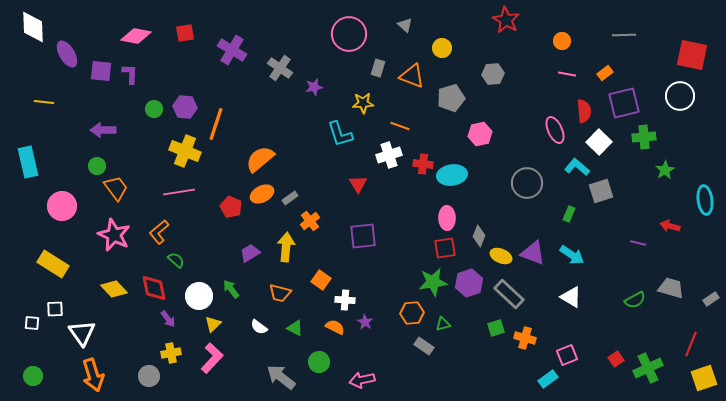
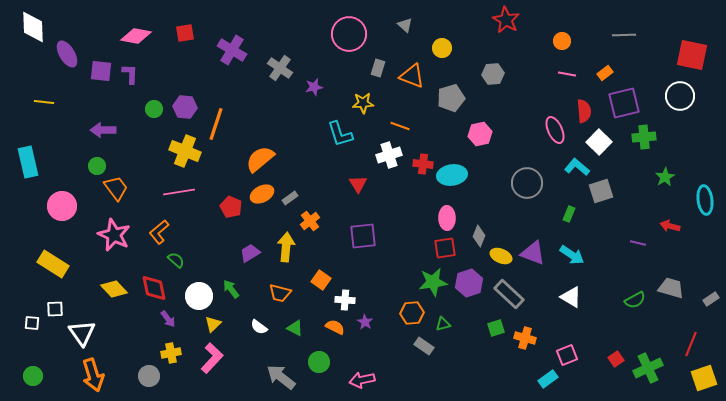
green star at (665, 170): moved 7 px down
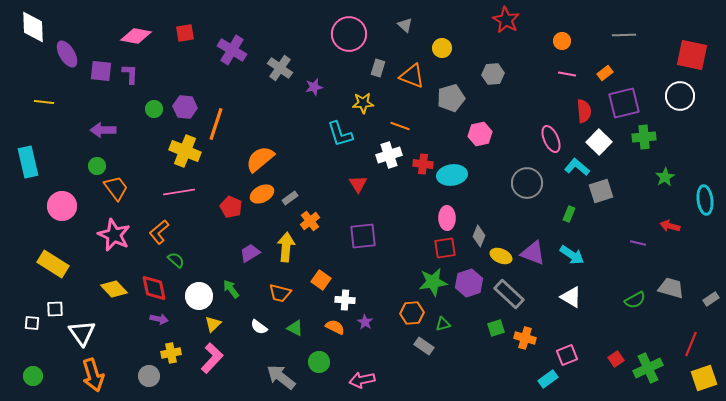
pink ellipse at (555, 130): moved 4 px left, 9 px down
purple arrow at (168, 319): moved 9 px left; rotated 42 degrees counterclockwise
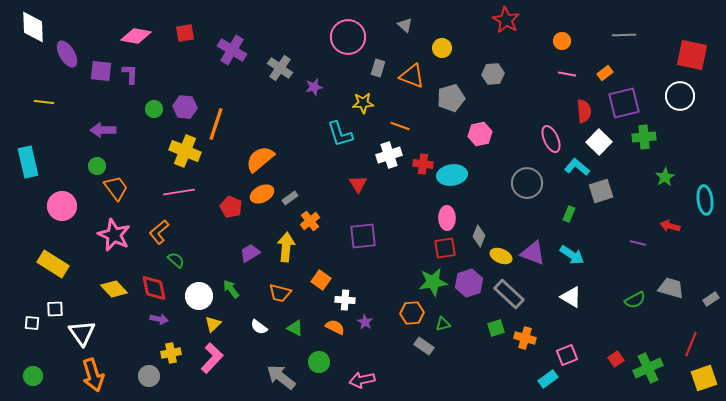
pink circle at (349, 34): moved 1 px left, 3 px down
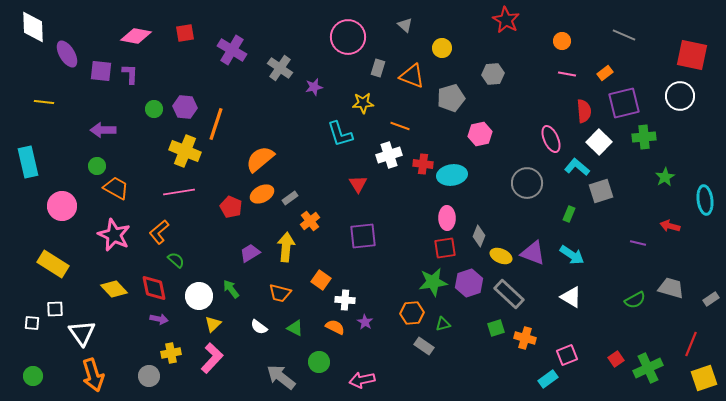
gray line at (624, 35): rotated 25 degrees clockwise
orange trapezoid at (116, 188): rotated 24 degrees counterclockwise
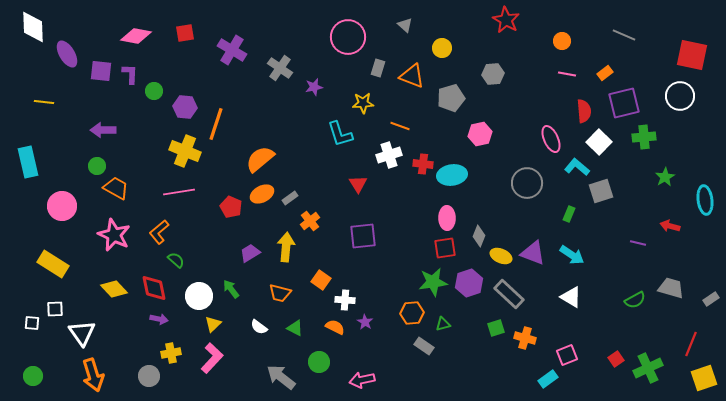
green circle at (154, 109): moved 18 px up
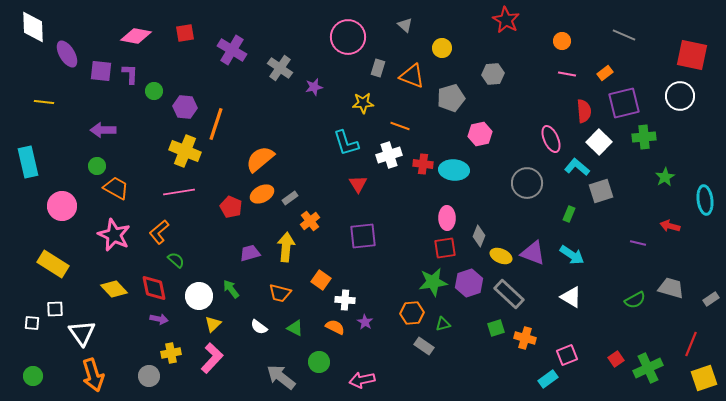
cyan L-shape at (340, 134): moved 6 px right, 9 px down
cyan ellipse at (452, 175): moved 2 px right, 5 px up; rotated 12 degrees clockwise
purple trapezoid at (250, 253): rotated 15 degrees clockwise
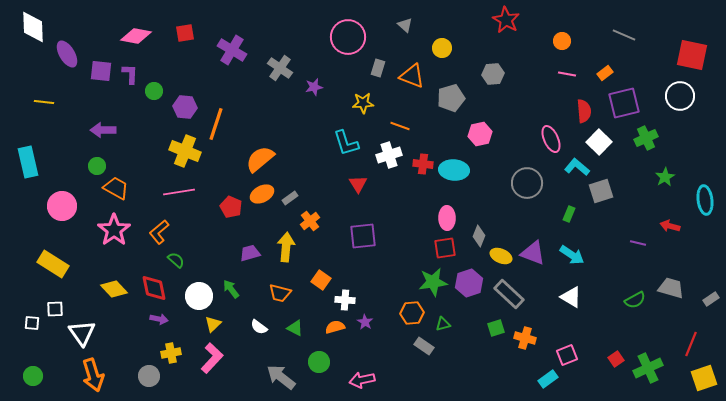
green cross at (644, 137): moved 2 px right, 1 px down; rotated 20 degrees counterclockwise
pink star at (114, 235): moved 5 px up; rotated 12 degrees clockwise
orange semicircle at (335, 327): rotated 42 degrees counterclockwise
